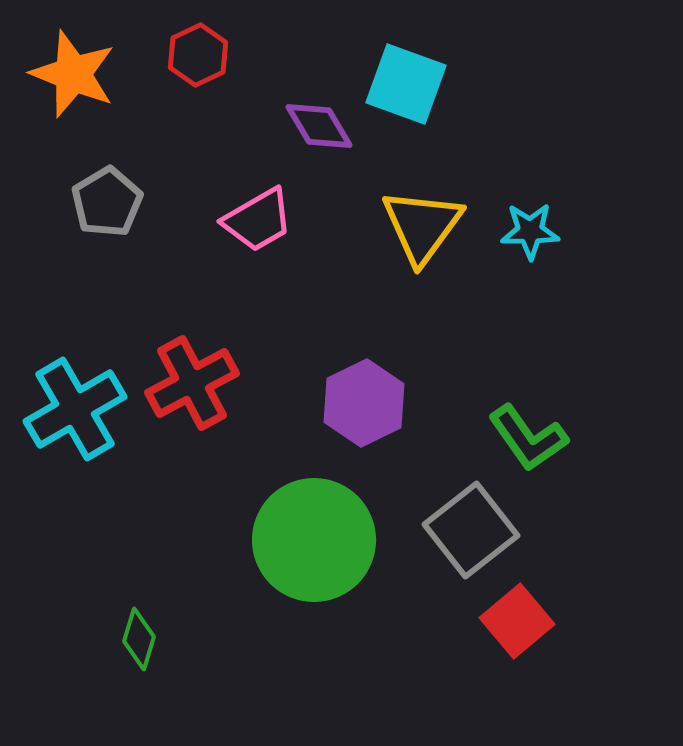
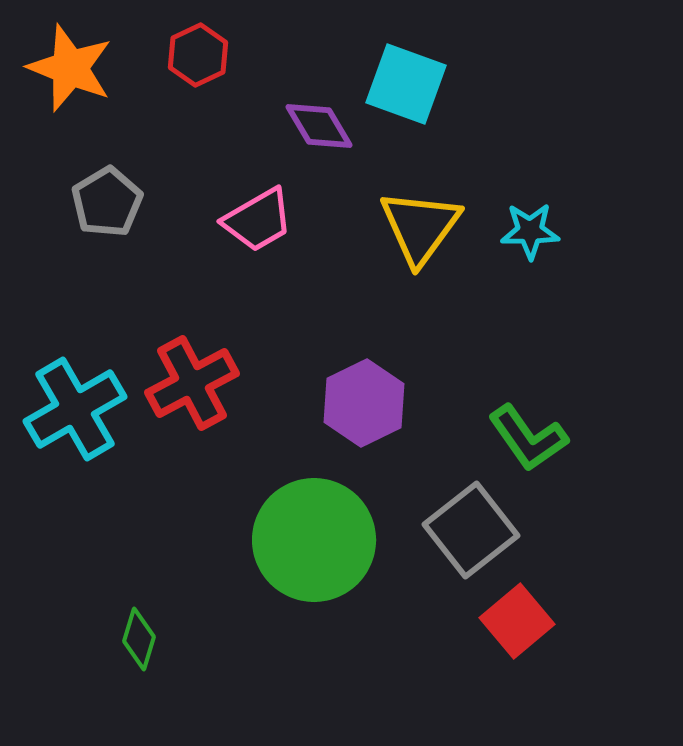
orange star: moved 3 px left, 6 px up
yellow triangle: moved 2 px left, 1 px down
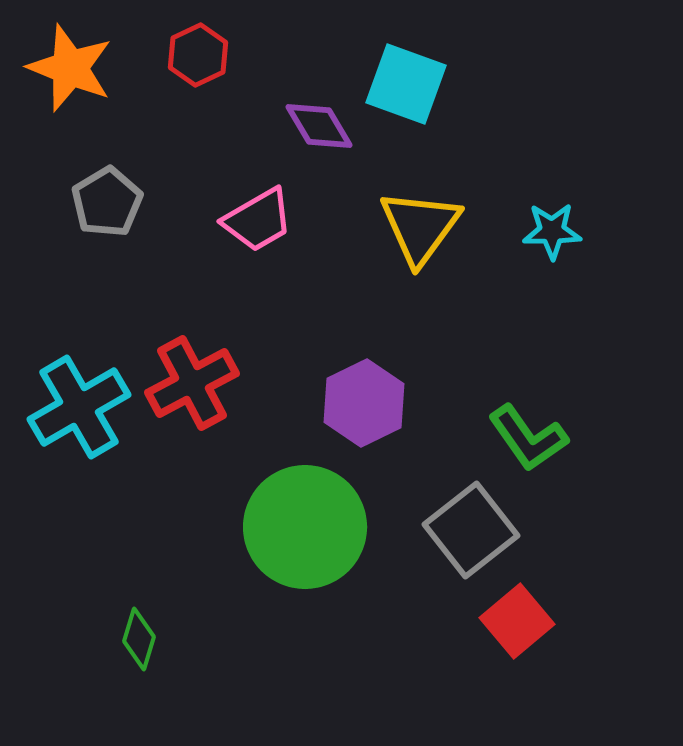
cyan star: moved 22 px right
cyan cross: moved 4 px right, 2 px up
green circle: moved 9 px left, 13 px up
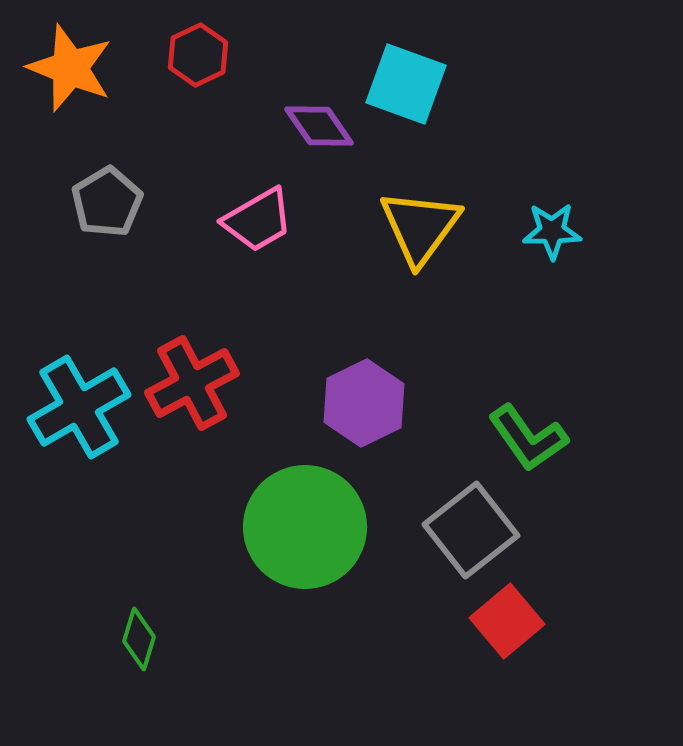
purple diamond: rotated 4 degrees counterclockwise
red square: moved 10 px left
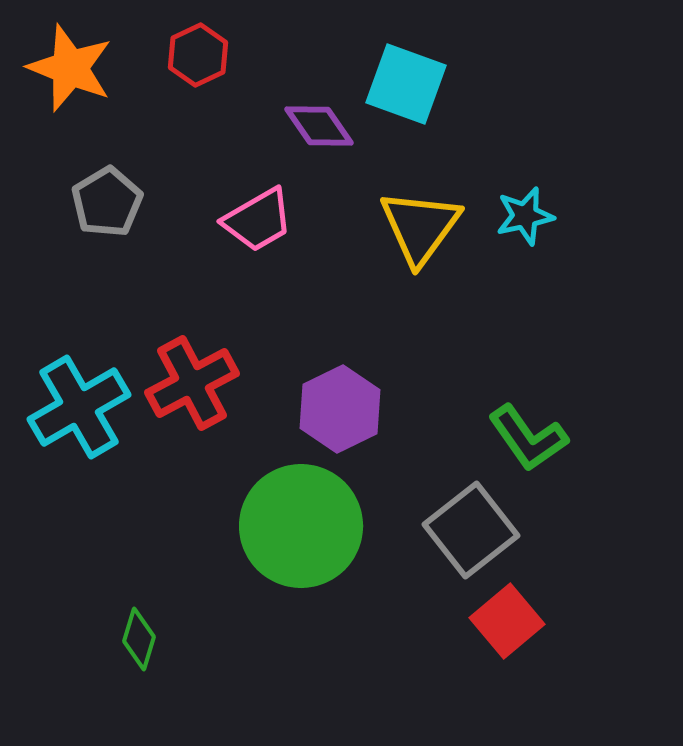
cyan star: moved 27 px left, 15 px up; rotated 12 degrees counterclockwise
purple hexagon: moved 24 px left, 6 px down
green circle: moved 4 px left, 1 px up
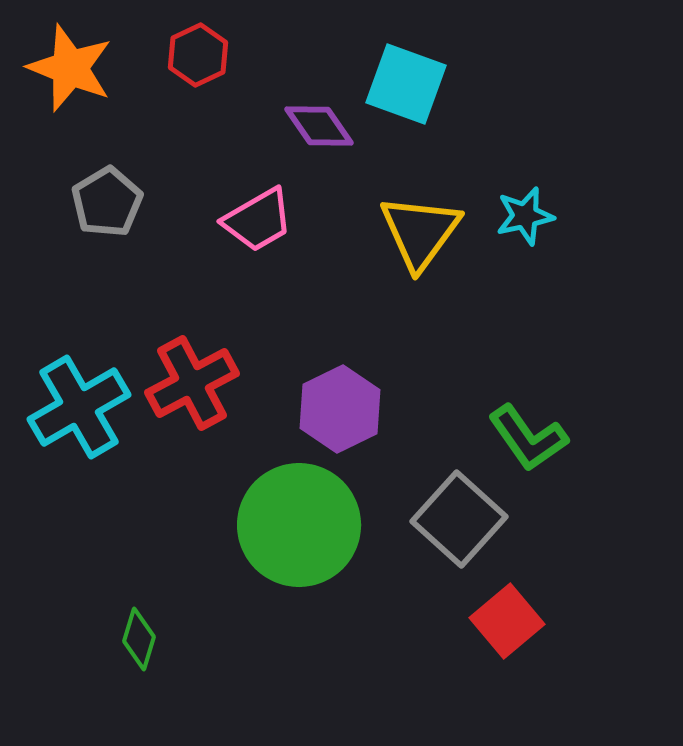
yellow triangle: moved 5 px down
green circle: moved 2 px left, 1 px up
gray square: moved 12 px left, 11 px up; rotated 10 degrees counterclockwise
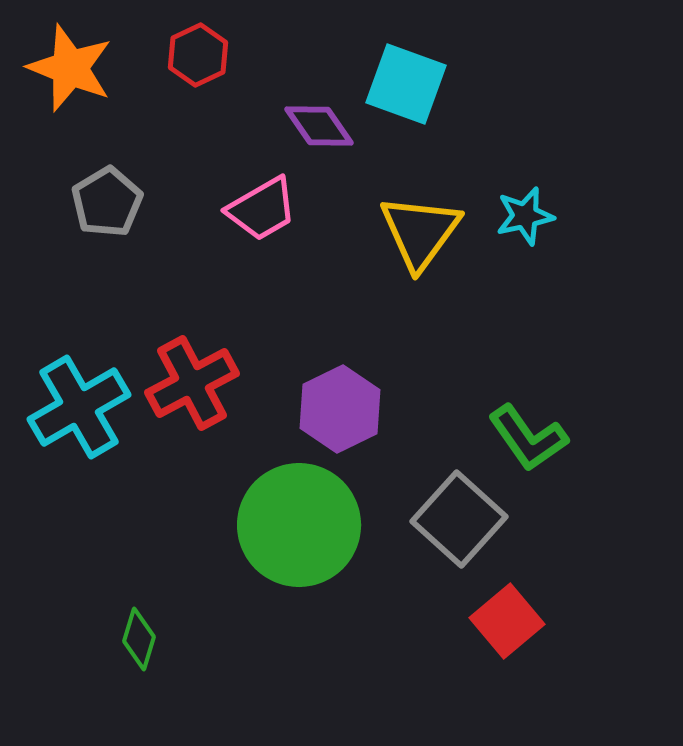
pink trapezoid: moved 4 px right, 11 px up
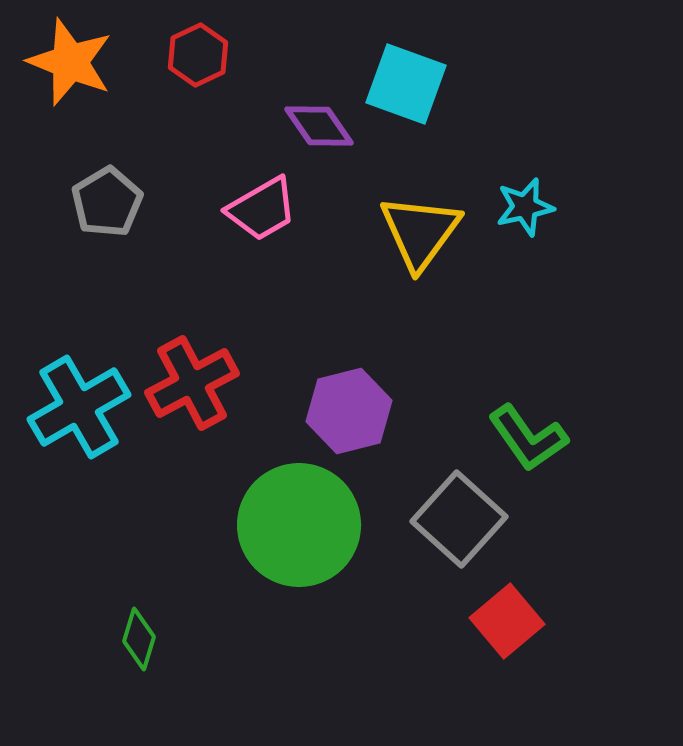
orange star: moved 6 px up
cyan star: moved 9 px up
purple hexagon: moved 9 px right, 2 px down; rotated 12 degrees clockwise
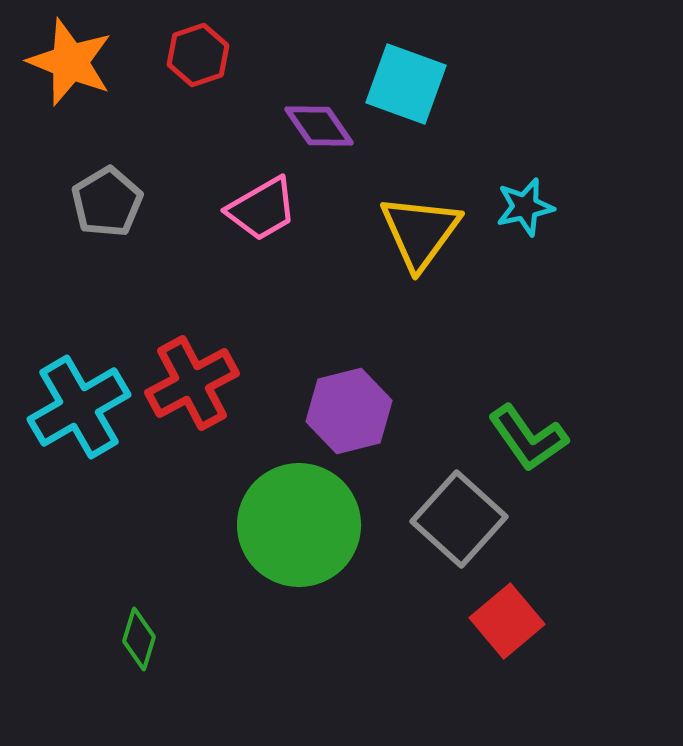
red hexagon: rotated 6 degrees clockwise
